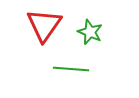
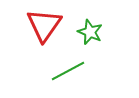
green line: moved 3 px left, 2 px down; rotated 32 degrees counterclockwise
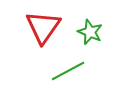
red triangle: moved 1 px left, 2 px down
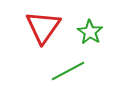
green star: rotated 10 degrees clockwise
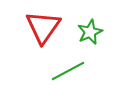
green star: rotated 15 degrees clockwise
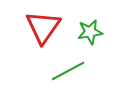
green star: rotated 15 degrees clockwise
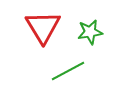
red triangle: rotated 6 degrees counterclockwise
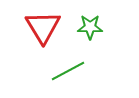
green star: moved 5 px up; rotated 10 degrees clockwise
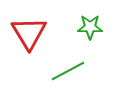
red triangle: moved 14 px left, 6 px down
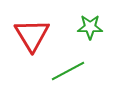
red triangle: moved 3 px right, 2 px down
